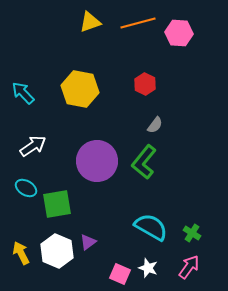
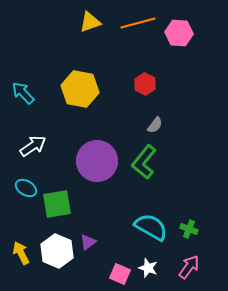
green cross: moved 3 px left, 4 px up; rotated 12 degrees counterclockwise
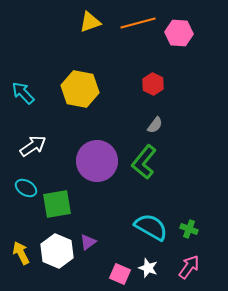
red hexagon: moved 8 px right
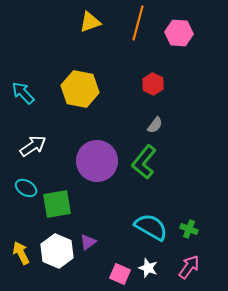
orange line: rotated 60 degrees counterclockwise
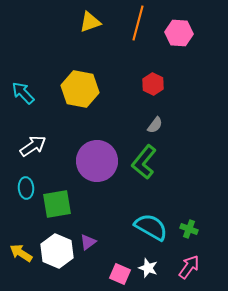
cyan ellipse: rotated 55 degrees clockwise
yellow arrow: rotated 30 degrees counterclockwise
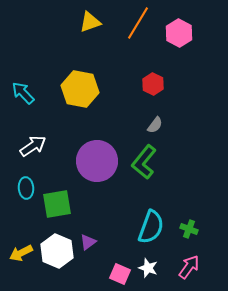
orange line: rotated 16 degrees clockwise
pink hexagon: rotated 24 degrees clockwise
cyan semicircle: rotated 80 degrees clockwise
yellow arrow: rotated 60 degrees counterclockwise
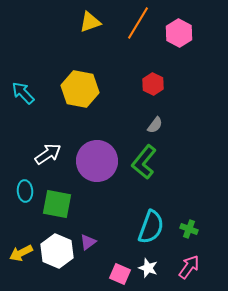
white arrow: moved 15 px right, 8 px down
cyan ellipse: moved 1 px left, 3 px down
green square: rotated 20 degrees clockwise
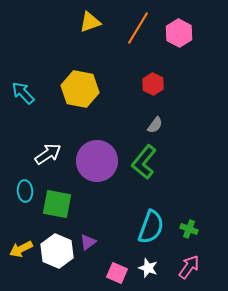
orange line: moved 5 px down
yellow arrow: moved 4 px up
pink square: moved 3 px left, 1 px up
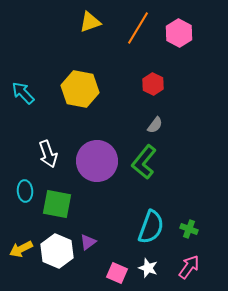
white arrow: rotated 104 degrees clockwise
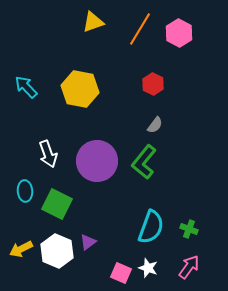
yellow triangle: moved 3 px right
orange line: moved 2 px right, 1 px down
cyan arrow: moved 3 px right, 6 px up
green square: rotated 16 degrees clockwise
pink square: moved 4 px right
